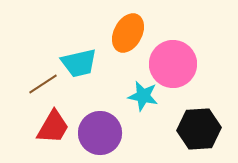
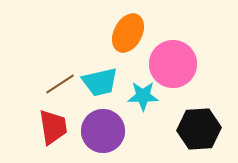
cyan trapezoid: moved 21 px right, 19 px down
brown line: moved 17 px right
cyan star: rotated 12 degrees counterclockwise
red trapezoid: rotated 39 degrees counterclockwise
purple circle: moved 3 px right, 2 px up
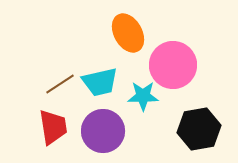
orange ellipse: rotated 57 degrees counterclockwise
pink circle: moved 1 px down
black hexagon: rotated 6 degrees counterclockwise
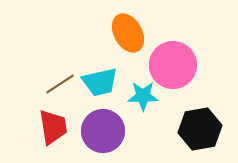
black hexagon: moved 1 px right
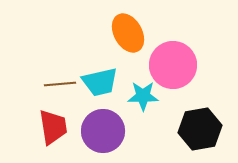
brown line: rotated 28 degrees clockwise
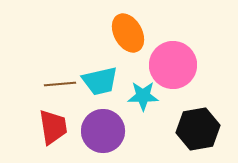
cyan trapezoid: moved 1 px up
black hexagon: moved 2 px left
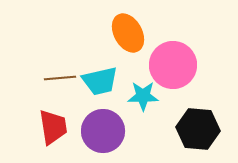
brown line: moved 6 px up
black hexagon: rotated 15 degrees clockwise
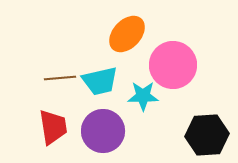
orange ellipse: moved 1 px left, 1 px down; rotated 72 degrees clockwise
black hexagon: moved 9 px right, 6 px down; rotated 9 degrees counterclockwise
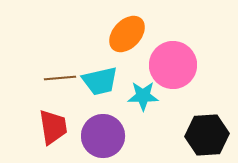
purple circle: moved 5 px down
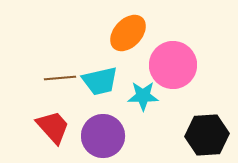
orange ellipse: moved 1 px right, 1 px up
red trapezoid: rotated 33 degrees counterclockwise
